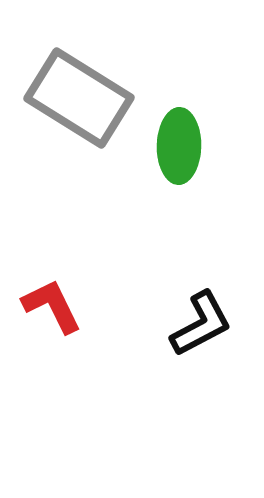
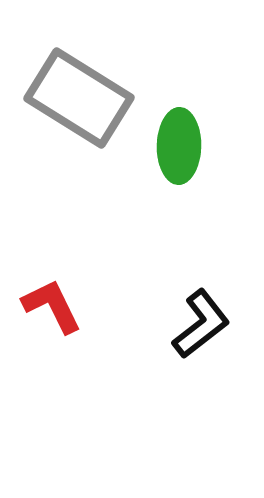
black L-shape: rotated 10 degrees counterclockwise
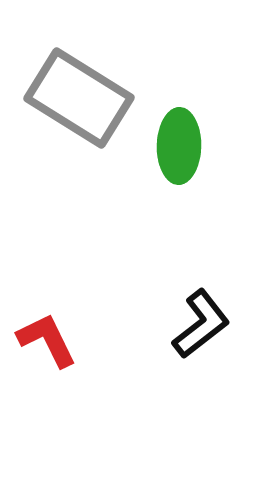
red L-shape: moved 5 px left, 34 px down
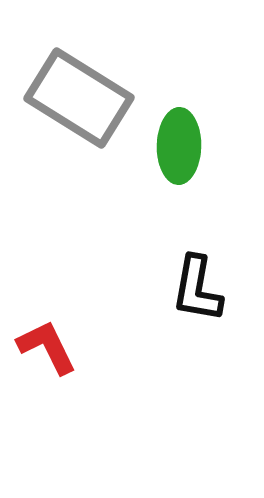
black L-shape: moved 4 px left, 35 px up; rotated 138 degrees clockwise
red L-shape: moved 7 px down
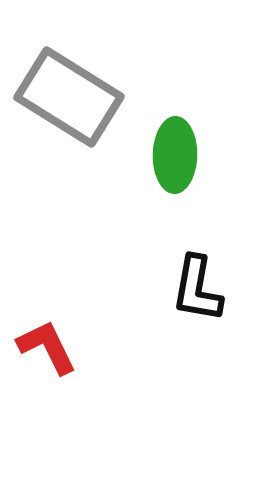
gray rectangle: moved 10 px left, 1 px up
green ellipse: moved 4 px left, 9 px down
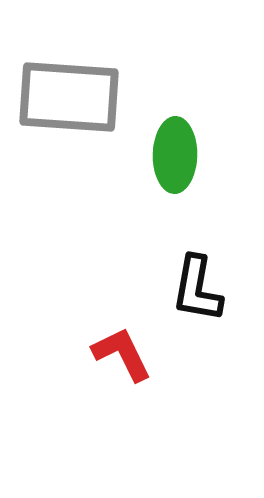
gray rectangle: rotated 28 degrees counterclockwise
red L-shape: moved 75 px right, 7 px down
